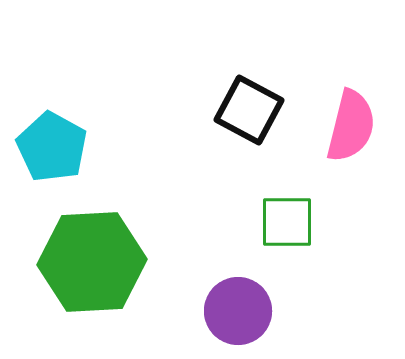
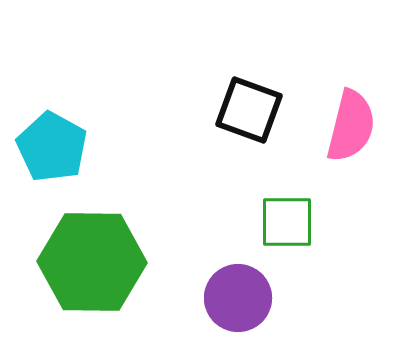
black square: rotated 8 degrees counterclockwise
green hexagon: rotated 4 degrees clockwise
purple circle: moved 13 px up
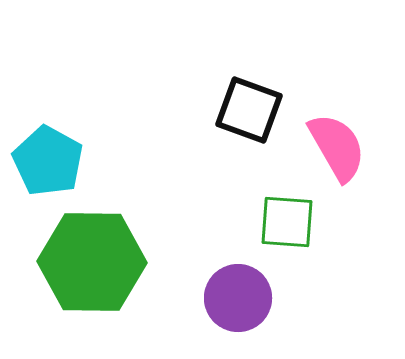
pink semicircle: moved 14 px left, 21 px down; rotated 44 degrees counterclockwise
cyan pentagon: moved 4 px left, 14 px down
green square: rotated 4 degrees clockwise
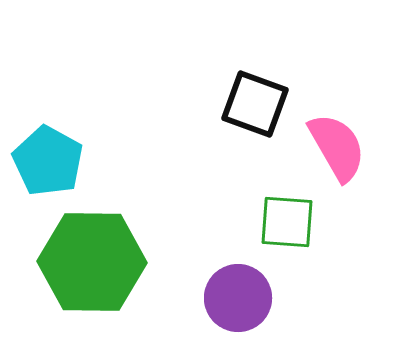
black square: moved 6 px right, 6 px up
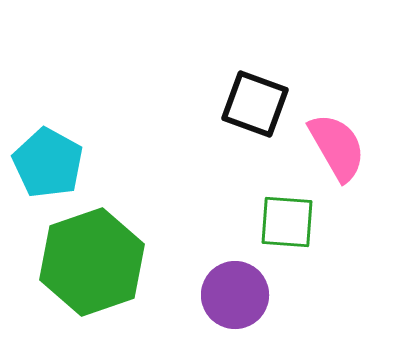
cyan pentagon: moved 2 px down
green hexagon: rotated 20 degrees counterclockwise
purple circle: moved 3 px left, 3 px up
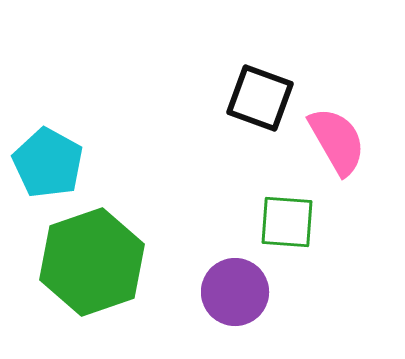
black square: moved 5 px right, 6 px up
pink semicircle: moved 6 px up
purple circle: moved 3 px up
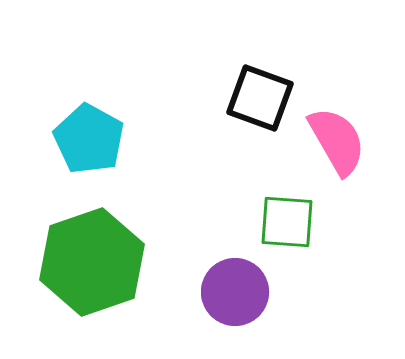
cyan pentagon: moved 41 px right, 24 px up
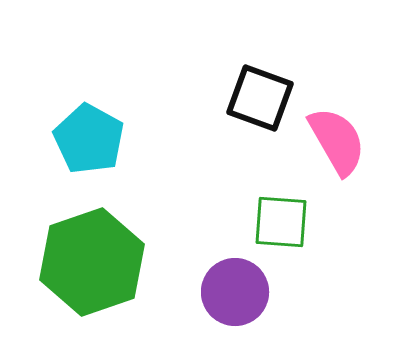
green square: moved 6 px left
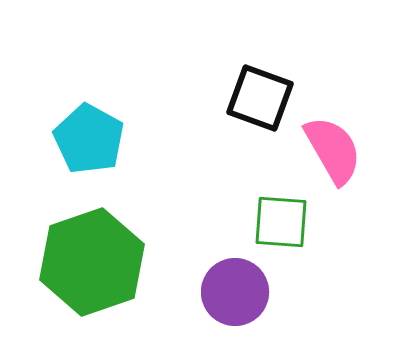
pink semicircle: moved 4 px left, 9 px down
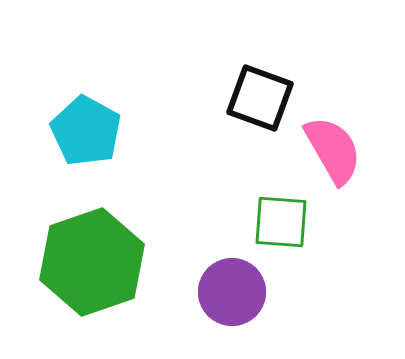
cyan pentagon: moved 3 px left, 8 px up
purple circle: moved 3 px left
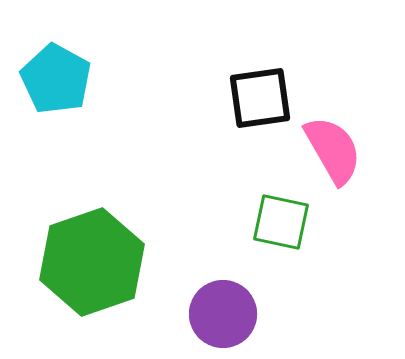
black square: rotated 28 degrees counterclockwise
cyan pentagon: moved 30 px left, 52 px up
green square: rotated 8 degrees clockwise
purple circle: moved 9 px left, 22 px down
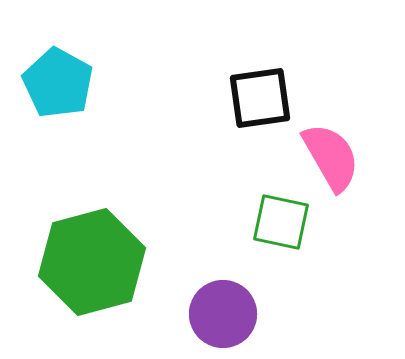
cyan pentagon: moved 2 px right, 4 px down
pink semicircle: moved 2 px left, 7 px down
green hexagon: rotated 4 degrees clockwise
